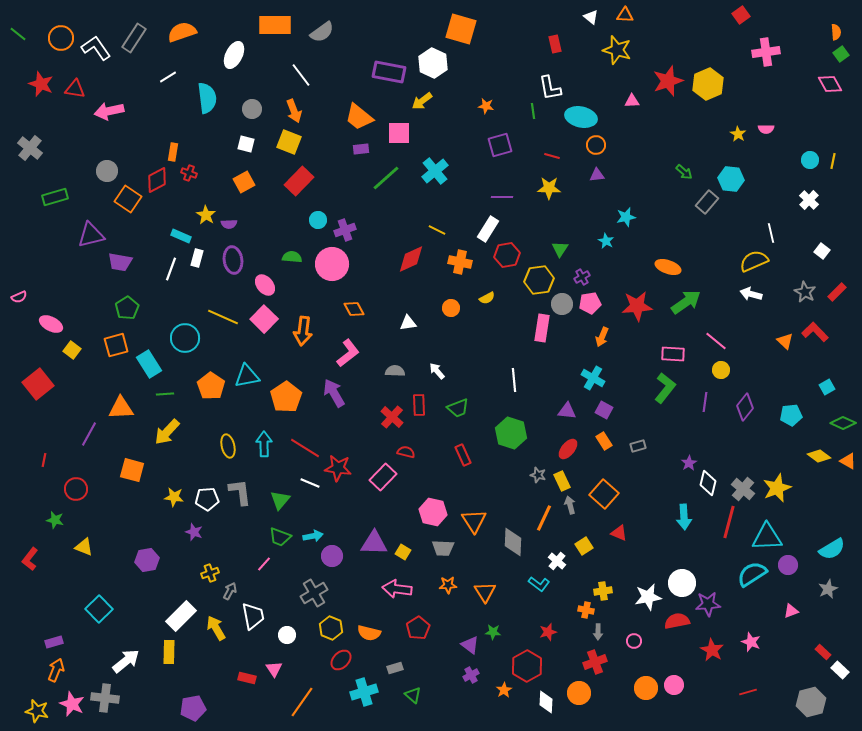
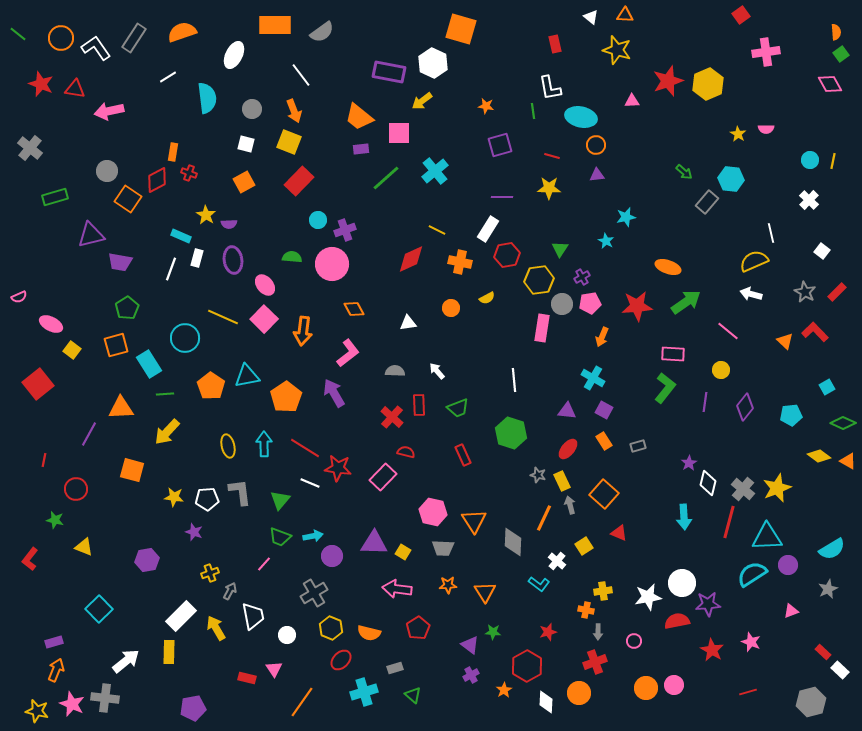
pink line at (716, 341): moved 12 px right, 10 px up
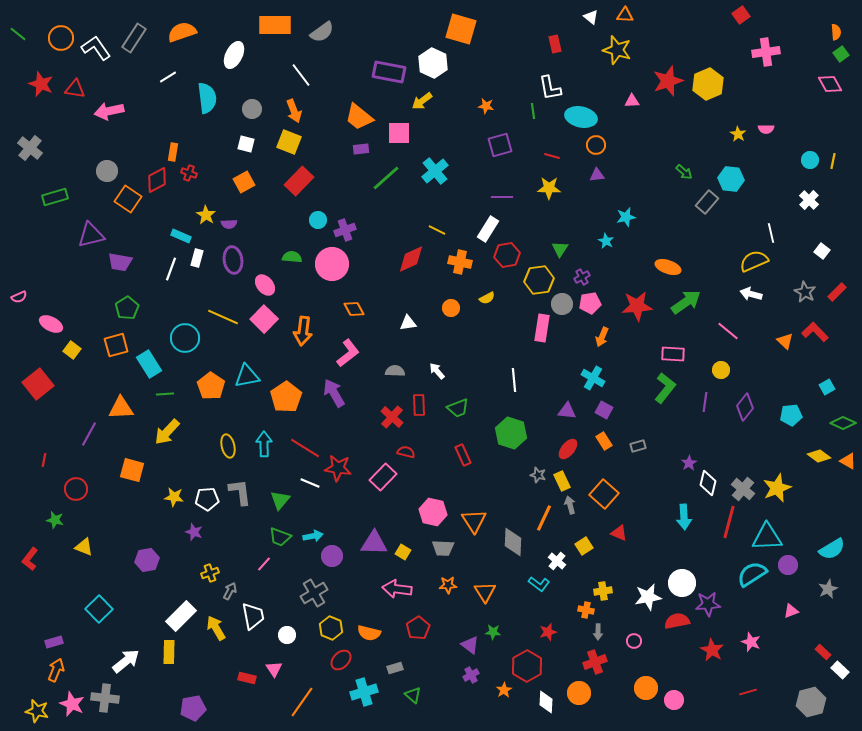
pink circle at (674, 685): moved 15 px down
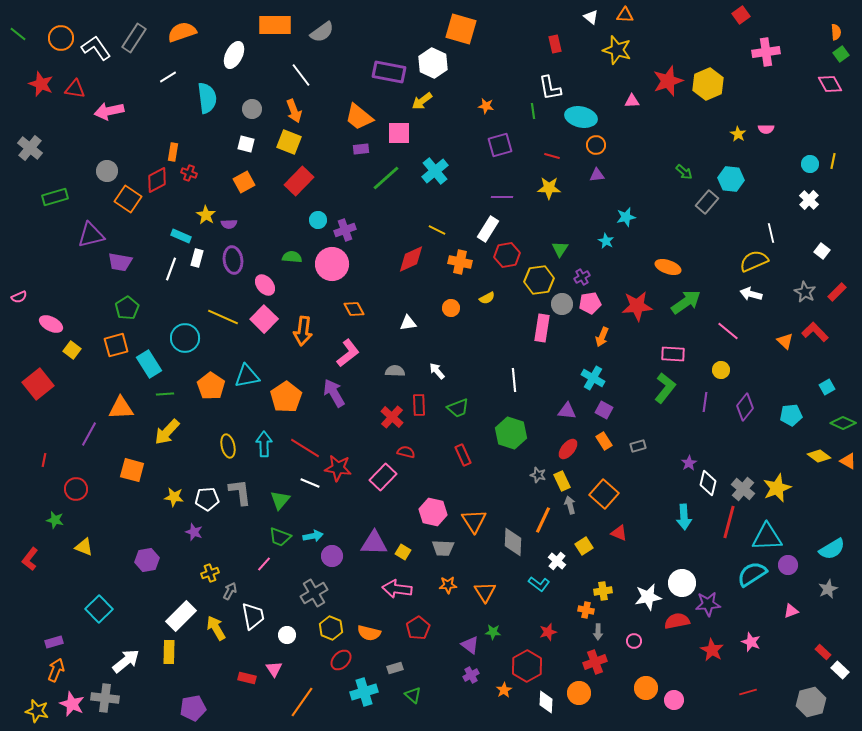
cyan circle at (810, 160): moved 4 px down
orange line at (544, 518): moved 1 px left, 2 px down
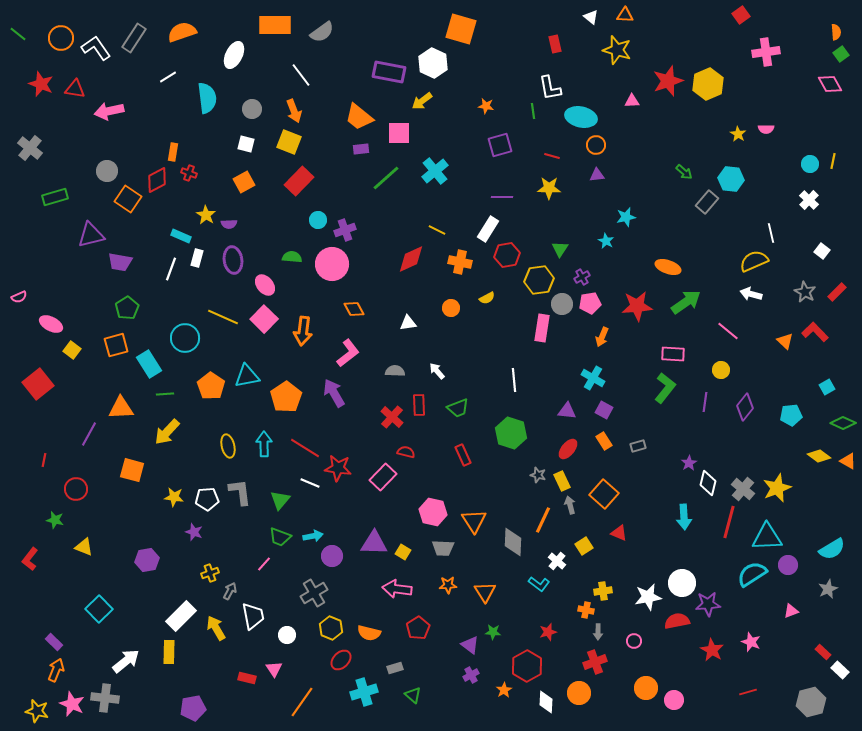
purple rectangle at (54, 642): rotated 60 degrees clockwise
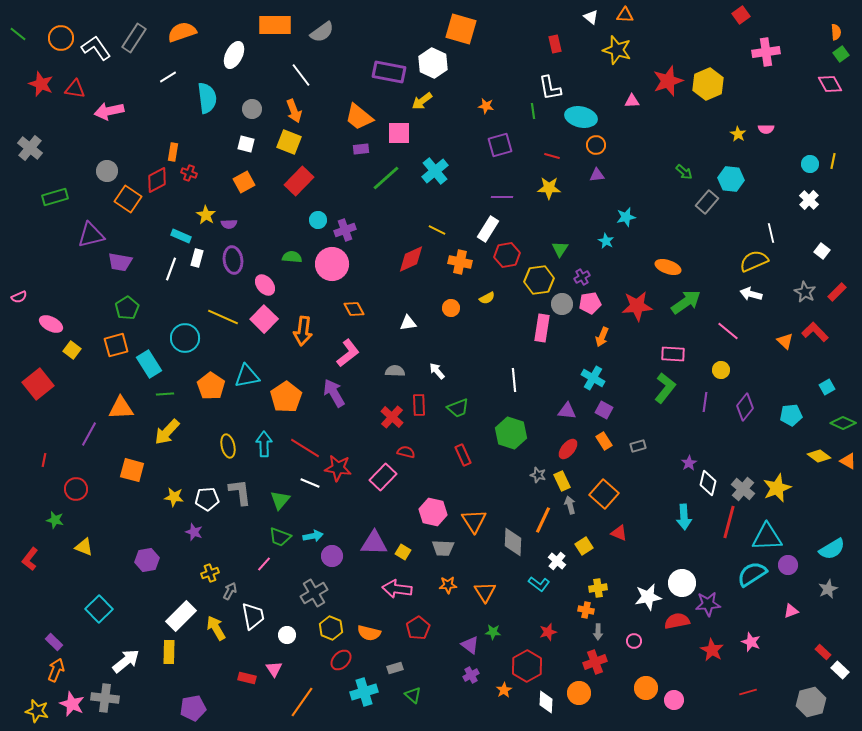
yellow cross at (603, 591): moved 5 px left, 3 px up
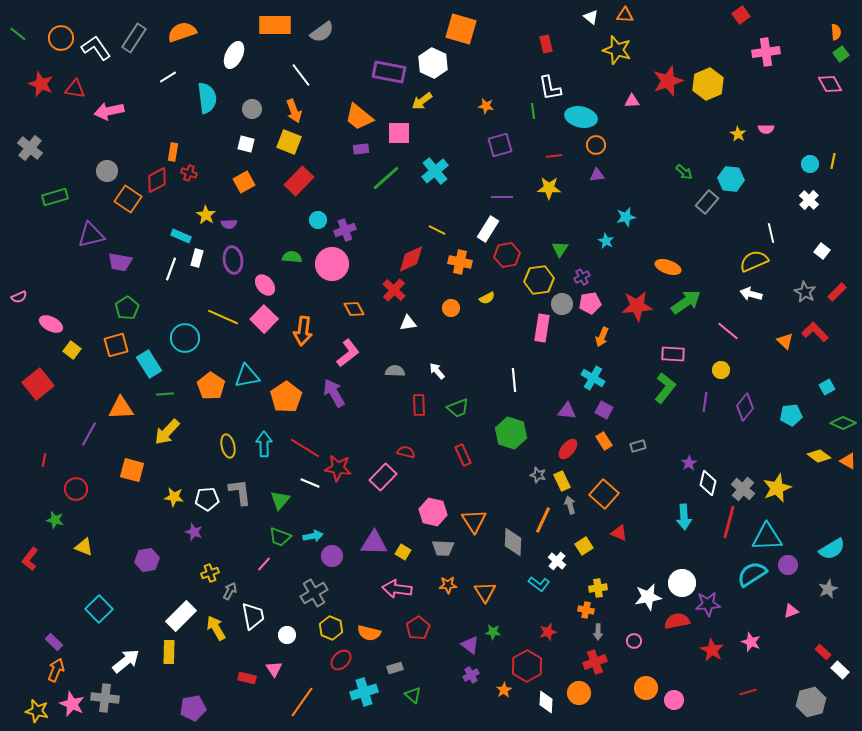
red rectangle at (555, 44): moved 9 px left
red line at (552, 156): moved 2 px right; rotated 21 degrees counterclockwise
red cross at (392, 417): moved 2 px right, 127 px up
